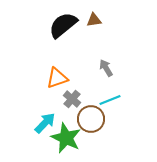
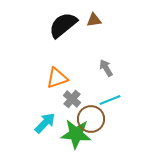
green star: moved 10 px right, 4 px up; rotated 20 degrees counterclockwise
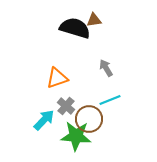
black semicircle: moved 12 px right, 3 px down; rotated 56 degrees clockwise
gray cross: moved 6 px left, 7 px down
brown circle: moved 2 px left
cyan arrow: moved 1 px left, 3 px up
green star: moved 2 px down
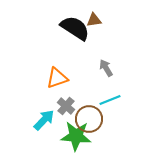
black semicircle: rotated 16 degrees clockwise
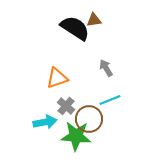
cyan arrow: moved 1 px right, 2 px down; rotated 35 degrees clockwise
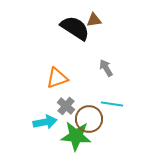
cyan line: moved 2 px right, 4 px down; rotated 30 degrees clockwise
